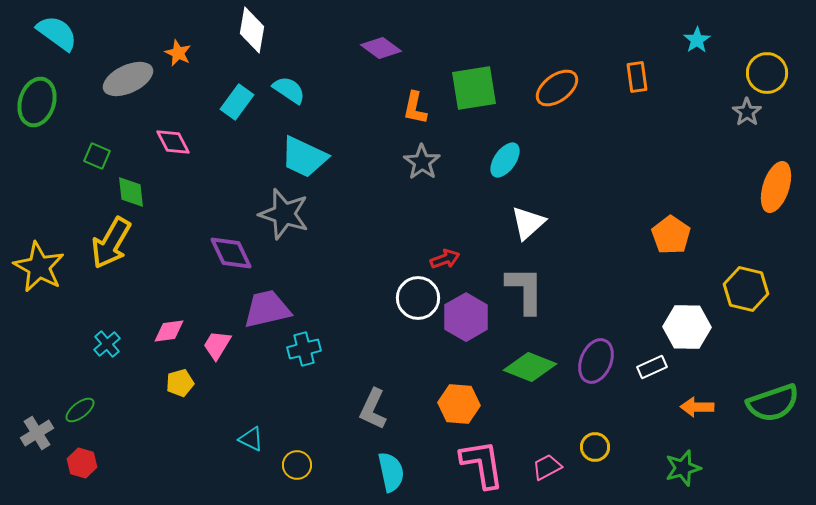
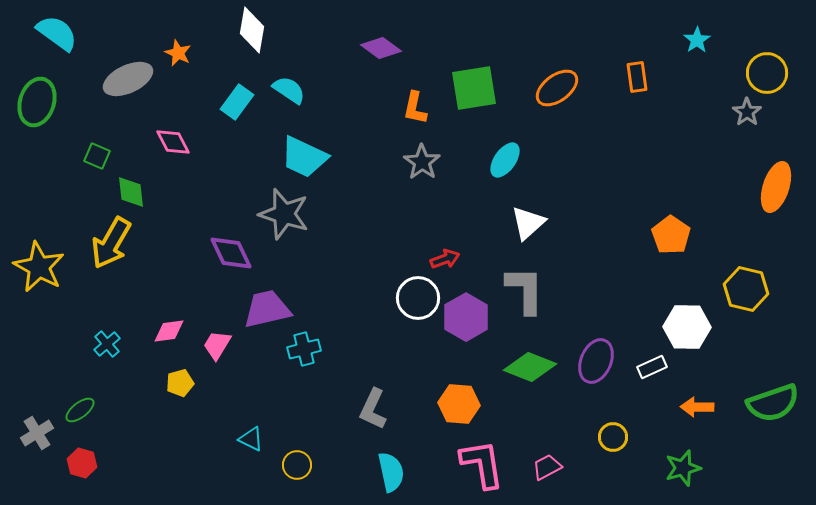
yellow circle at (595, 447): moved 18 px right, 10 px up
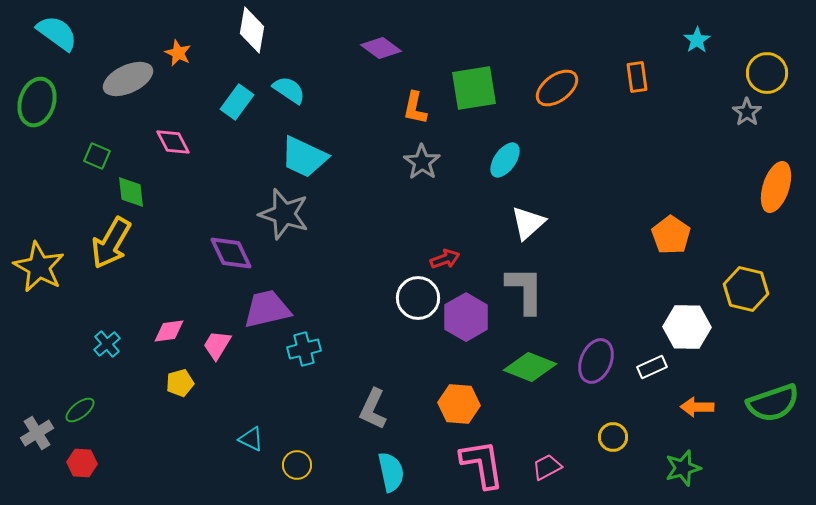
red hexagon at (82, 463): rotated 12 degrees counterclockwise
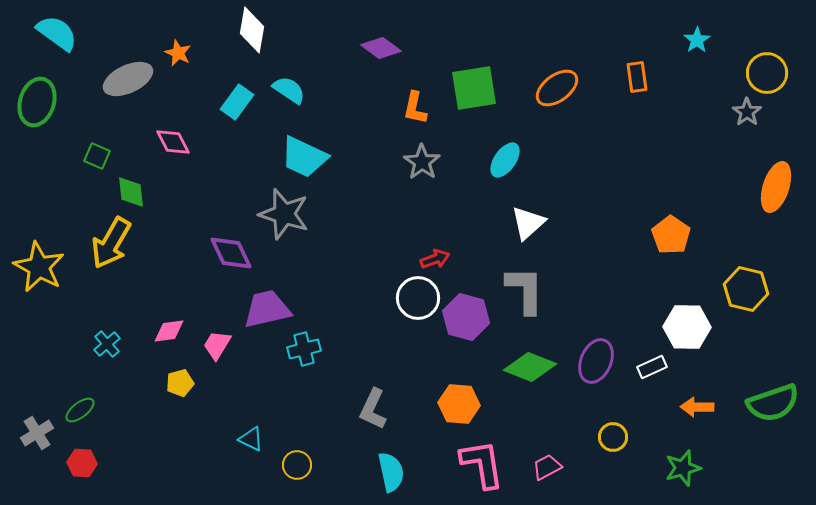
red arrow at (445, 259): moved 10 px left
purple hexagon at (466, 317): rotated 15 degrees counterclockwise
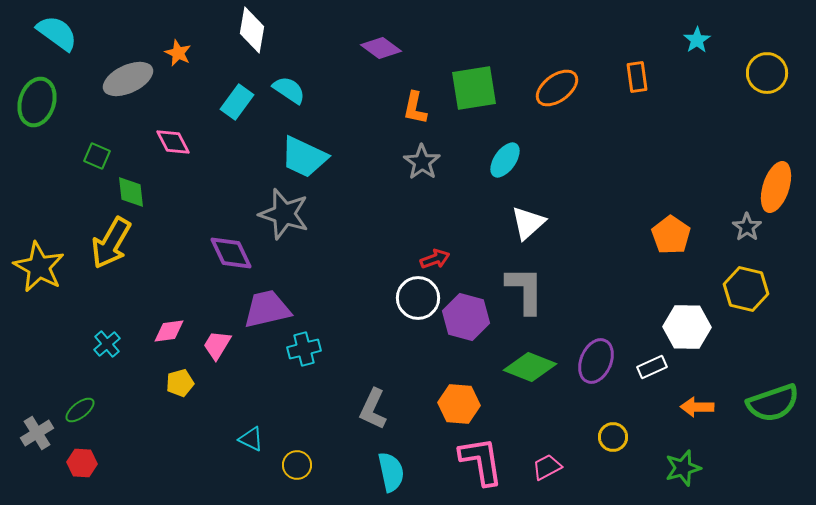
gray star at (747, 112): moved 115 px down
pink L-shape at (482, 464): moved 1 px left, 3 px up
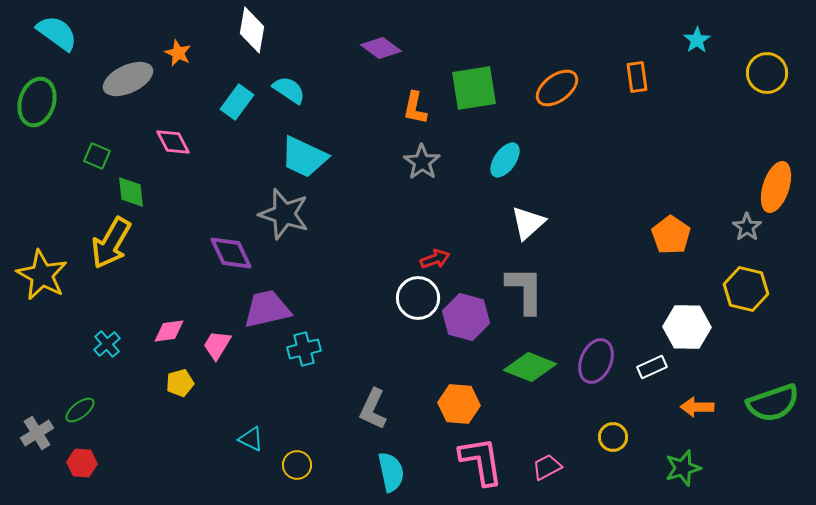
yellow star at (39, 267): moved 3 px right, 8 px down
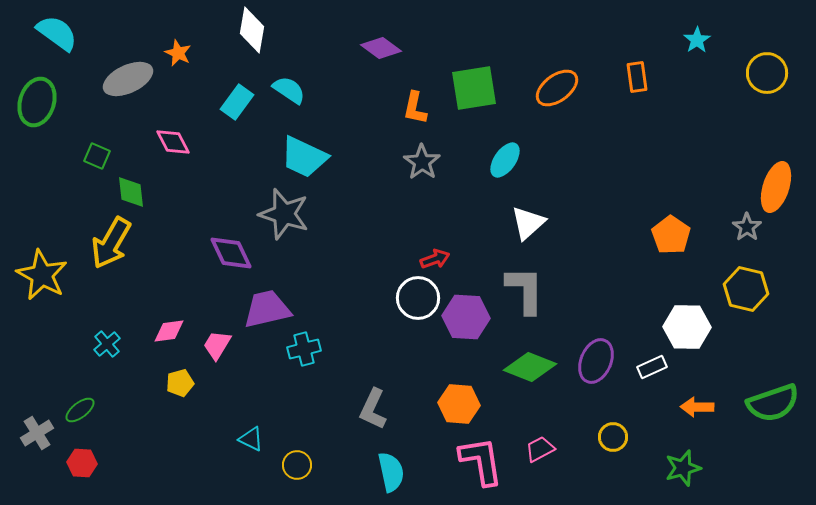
purple hexagon at (466, 317): rotated 12 degrees counterclockwise
pink trapezoid at (547, 467): moved 7 px left, 18 px up
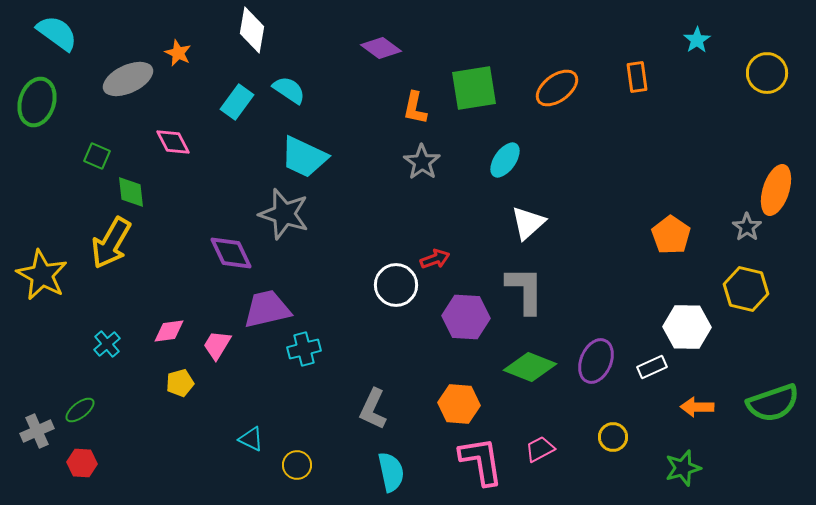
orange ellipse at (776, 187): moved 3 px down
white circle at (418, 298): moved 22 px left, 13 px up
gray cross at (37, 433): moved 2 px up; rotated 8 degrees clockwise
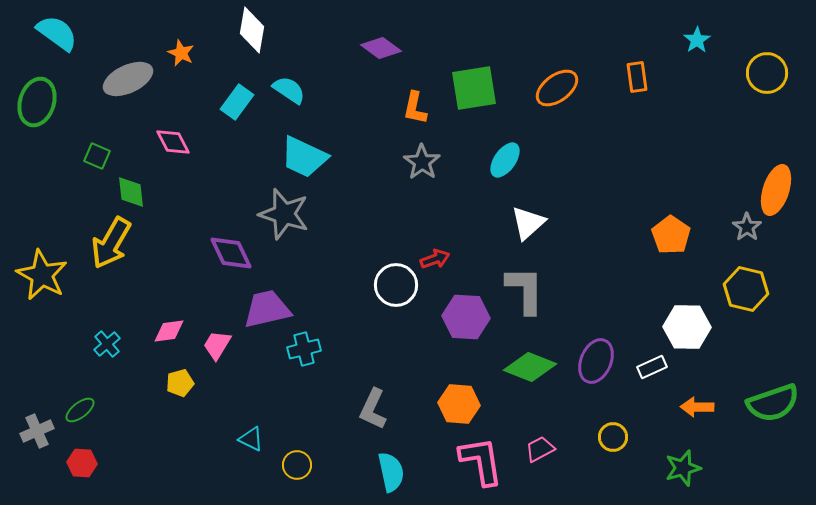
orange star at (178, 53): moved 3 px right
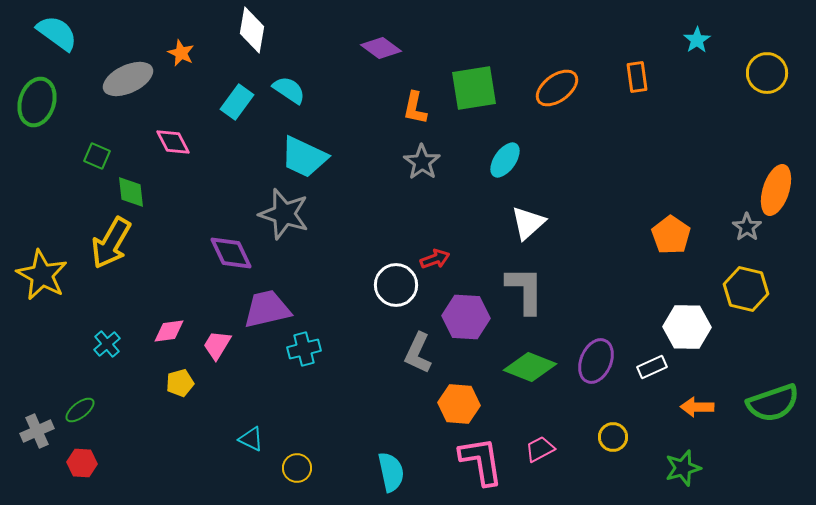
gray L-shape at (373, 409): moved 45 px right, 56 px up
yellow circle at (297, 465): moved 3 px down
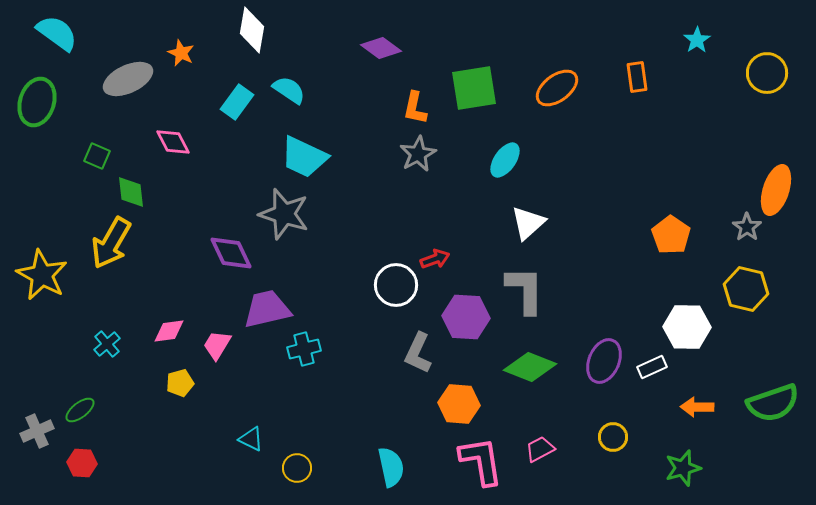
gray star at (422, 162): moved 4 px left, 8 px up; rotated 9 degrees clockwise
purple ellipse at (596, 361): moved 8 px right
cyan semicircle at (391, 472): moved 5 px up
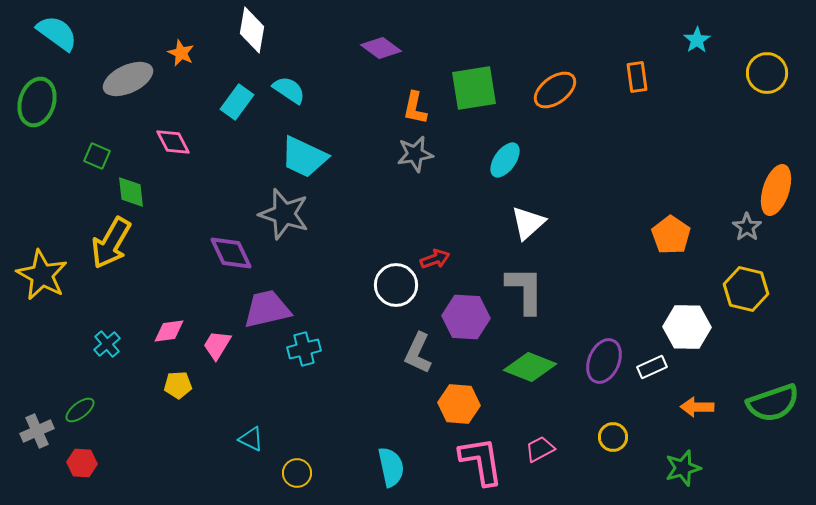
orange ellipse at (557, 88): moved 2 px left, 2 px down
gray star at (418, 154): moved 3 px left; rotated 18 degrees clockwise
yellow pentagon at (180, 383): moved 2 px left, 2 px down; rotated 12 degrees clockwise
yellow circle at (297, 468): moved 5 px down
